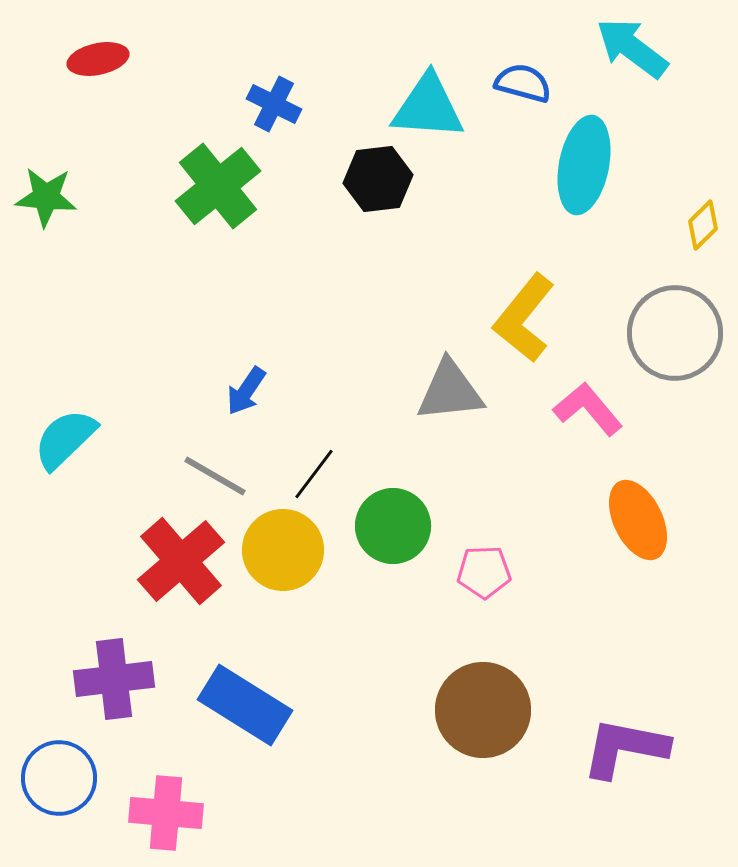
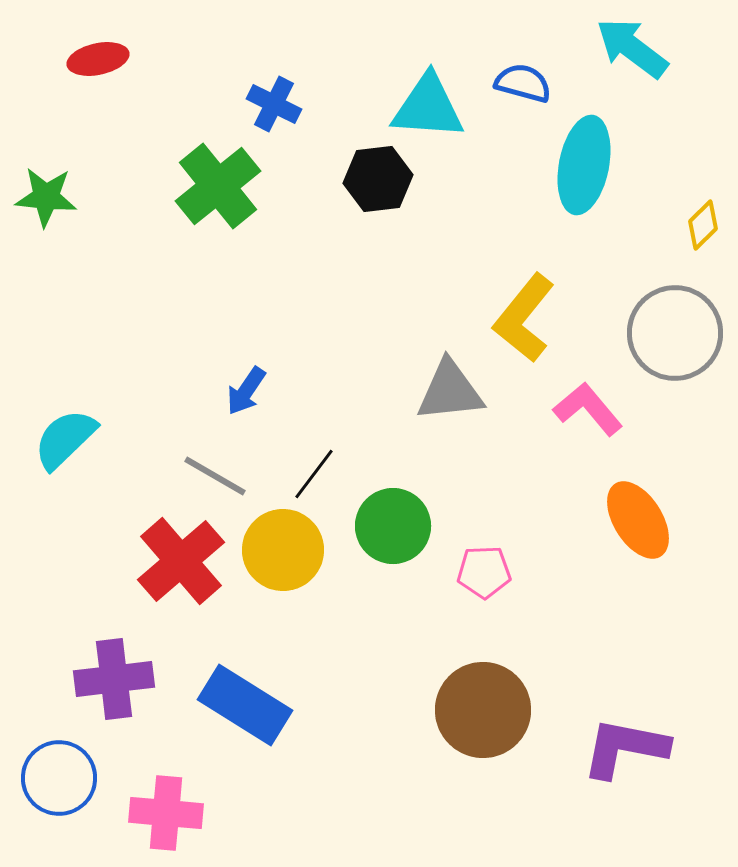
orange ellipse: rotated 6 degrees counterclockwise
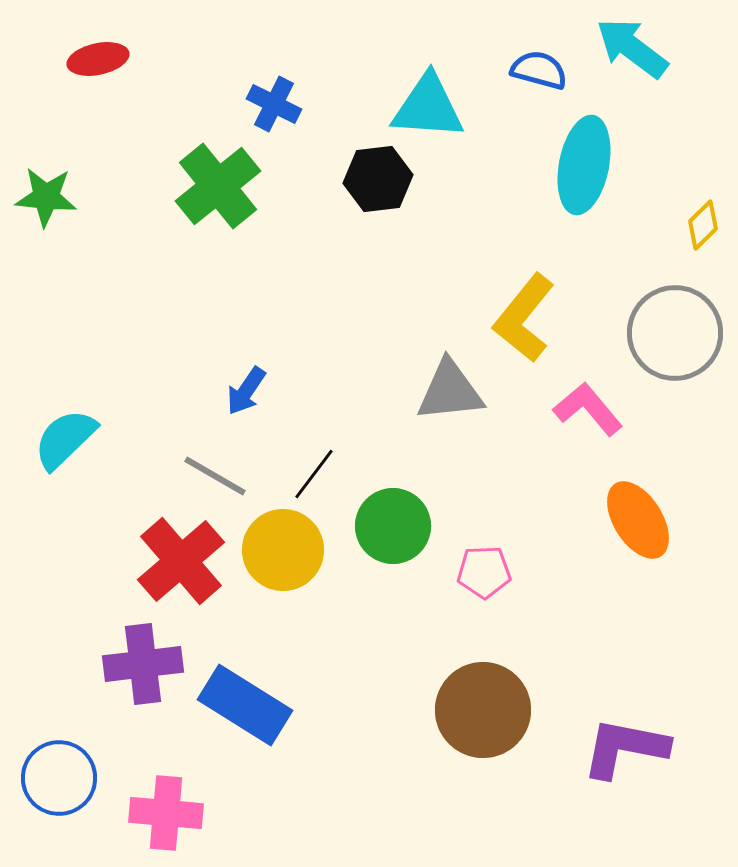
blue semicircle: moved 16 px right, 13 px up
purple cross: moved 29 px right, 15 px up
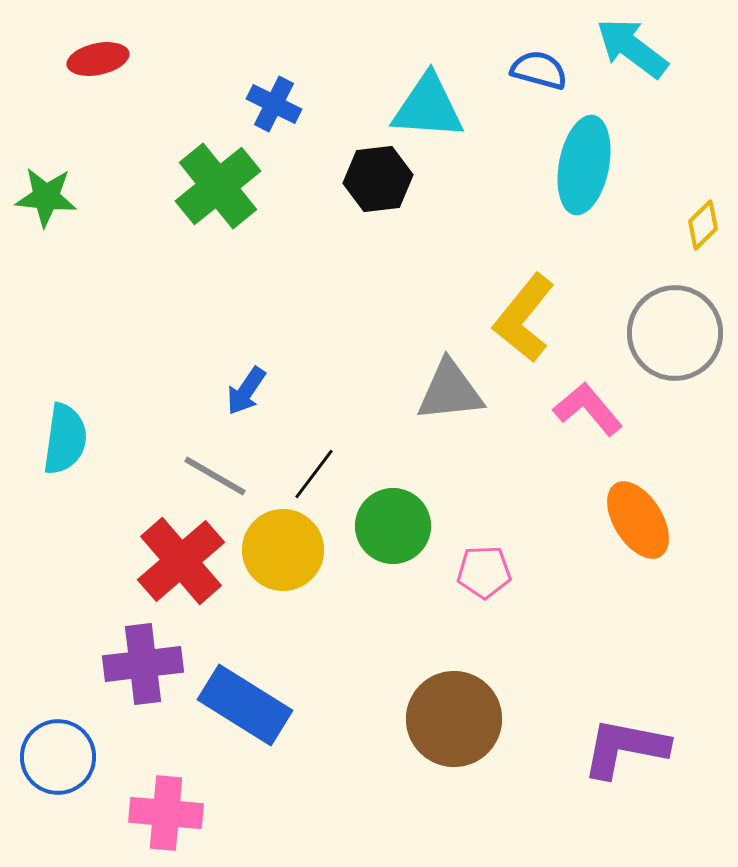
cyan semicircle: rotated 142 degrees clockwise
brown circle: moved 29 px left, 9 px down
blue circle: moved 1 px left, 21 px up
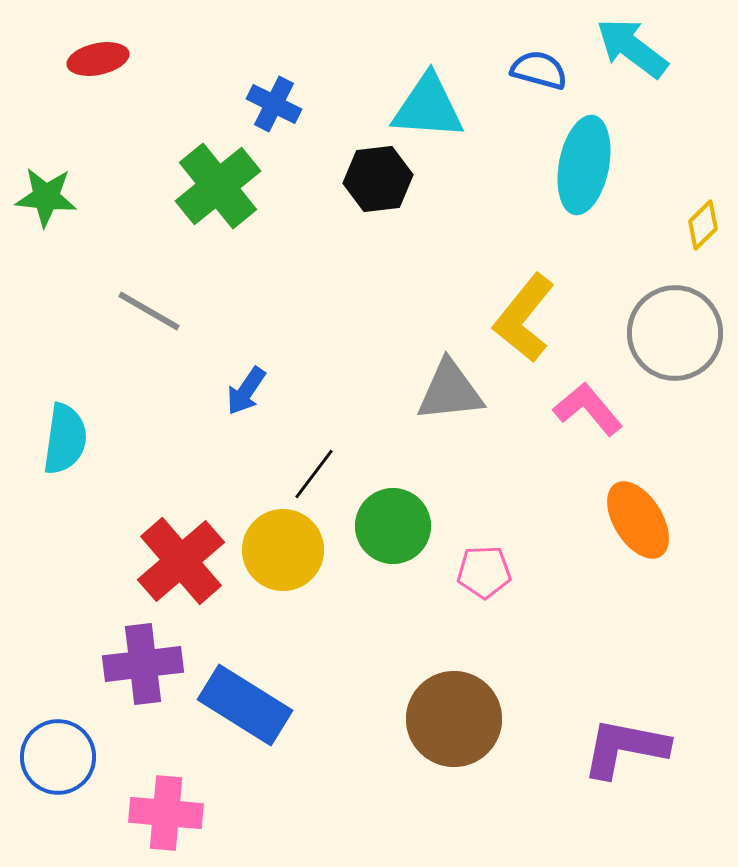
gray line: moved 66 px left, 165 px up
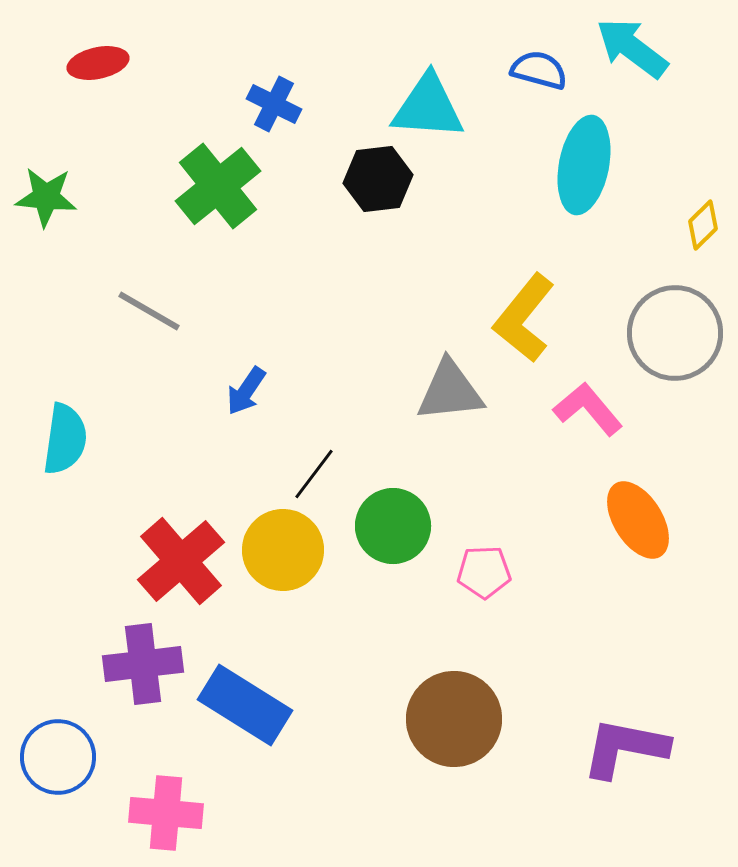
red ellipse: moved 4 px down
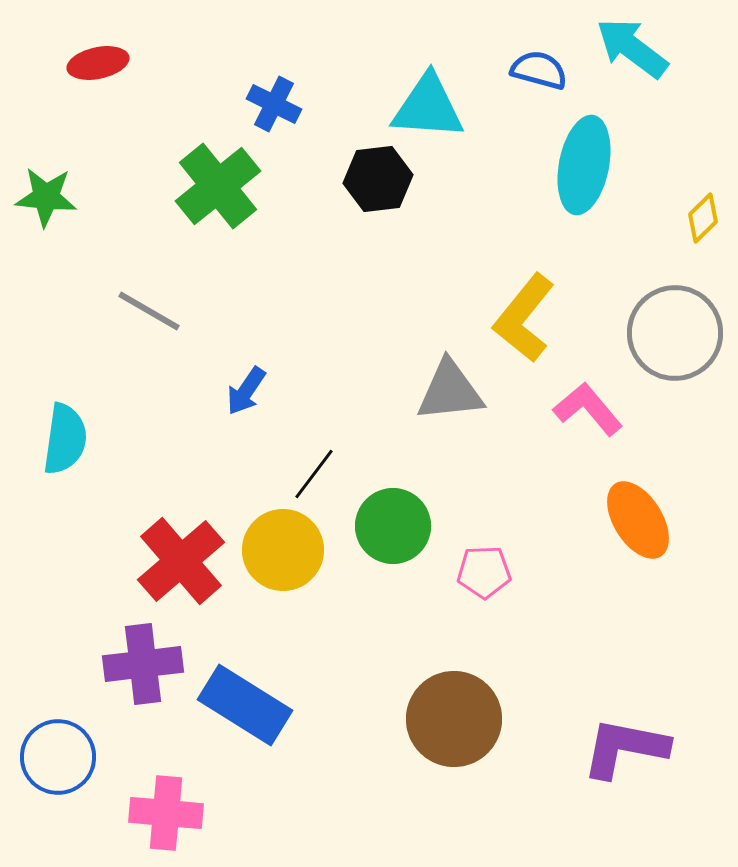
yellow diamond: moved 7 px up
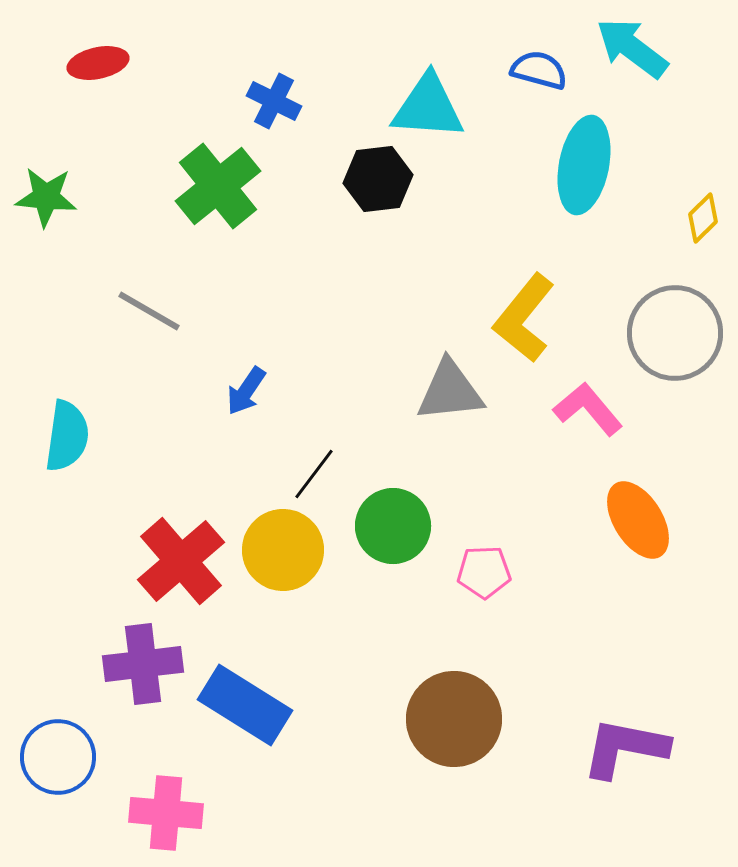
blue cross: moved 3 px up
cyan semicircle: moved 2 px right, 3 px up
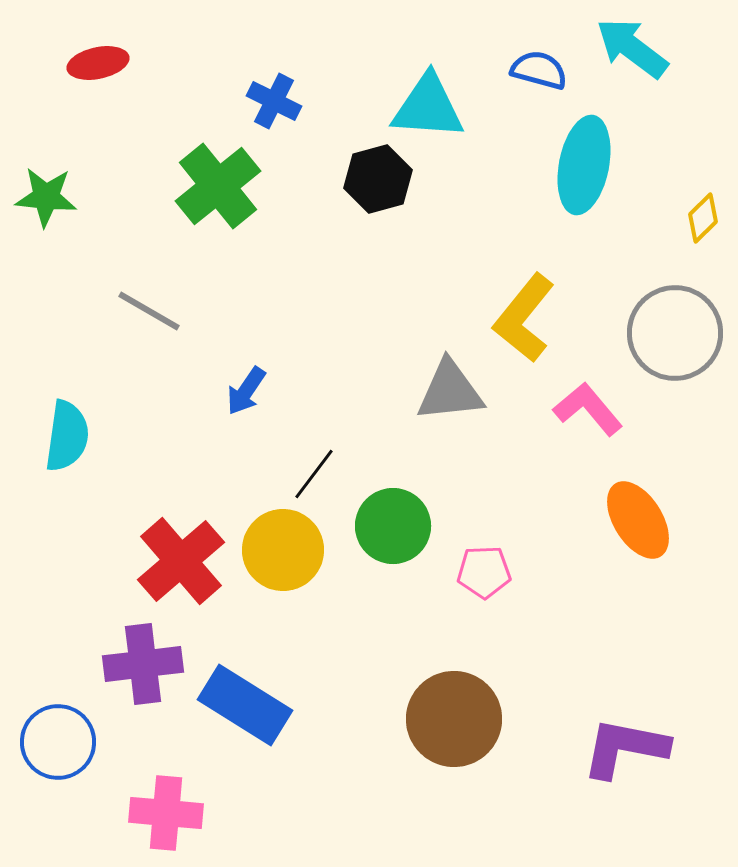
black hexagon: rotated 8 degrees counterclockwise
blue circle: moved 15 px up
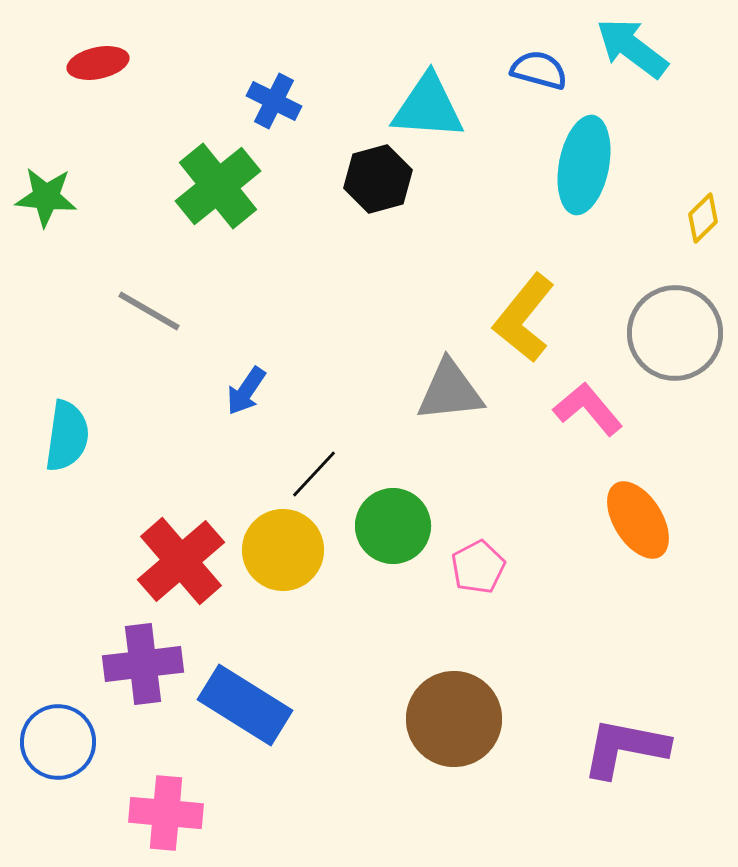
black line: rotated 6 degrees clockwise
pink pentagon: moved 6 px left, 5 px up; rotated 26 degrees counterclockwise
